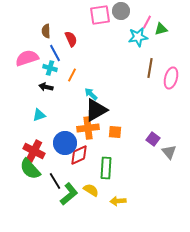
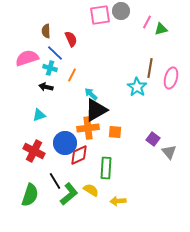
cyan star: moved 1 px left, 50 px down; rotated 30 degrees counterclockwise
blue line: rotated 18 degrees counterclockwise
green semicircle: moved 26 px down; rotated 120 degrees counterclockwise
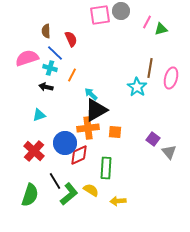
red cross: rotated 15 degrees clockwise
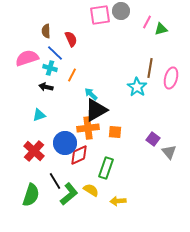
green rectangle: rotated 15 degrees clockwise
green semicircle: moved 1 px right
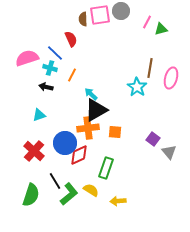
brown semicircle: moved 37 px right, 12 px up
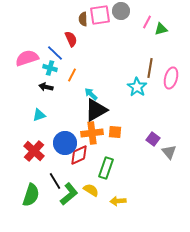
orange cross: moved 4 px right, 5 px down
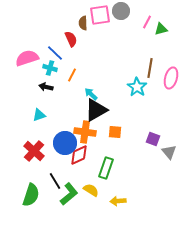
brown semicircle: moved 4 px down
orange cross: moved 7 px left, 1 px up; rotated 15 degrees clockwise
purple square: rotated 16 degrees counterclockwise
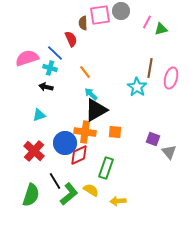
orange line: moved 13 px right, 3 px up; rotated 64 degrees counterclockwise
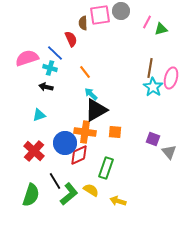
cyan star: moved 16 px right
yellow arrow: rotated 21 degrees clockwise
